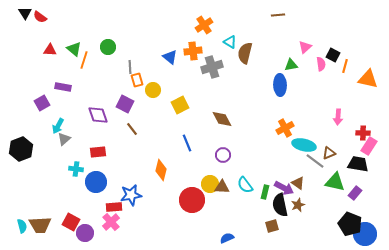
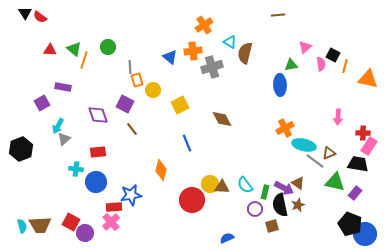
purple circle at (223, 155): moved 32 px right, 54 px down
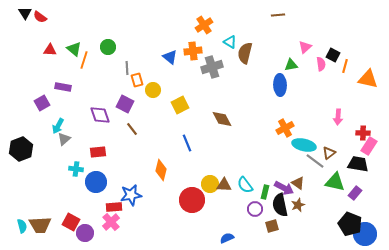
gray line at (130, 67): moved 3 px left, 1 px down
purple diamond at (98, 115): moved 2 px right
brown triangle at (329, 153): rotated 16 degrees counterclockwise
brown triangle at (222, 187): moved 2 px right, 2 px up
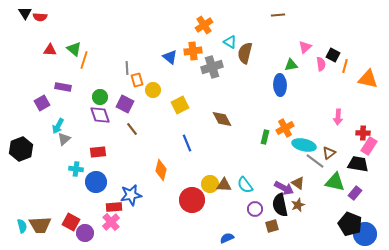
red semicircle at (40, 17): rotated 32 degrees counterclockwise
green circle at (108, 47): moved 8 px left, 50 px down
green rectangle at (265, 192): moved 55 px up
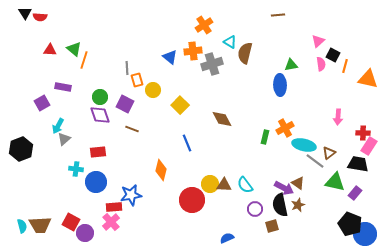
pink triangle at (305, 47): moved 13 px right, 6 px up
gray cross at (212, 67): moved 3 px up
yellow square at (180, 105): rotated 18 degrees counterclockwise
brown line at (132, 129): rotated 32 degrees counterclockwise
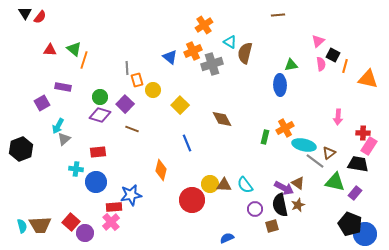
red semicircle at (40, 17): rotated 56 degrees counterclockwise
orange cross at (193, 51): rotated 18 degrees counterclockwise
purple square at (125, 104): rotated 18 degrees clockwise
purple diamond at (100, 115): rotated 55 degrees counterclockwise
red square at (71, 222): rotated 12 degrees clockwise
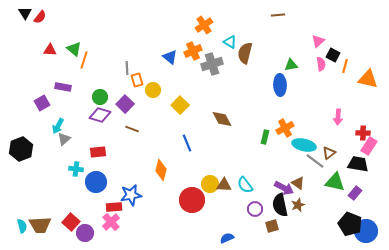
blue circle at (365, 234): moved 1 px right, 3 px up
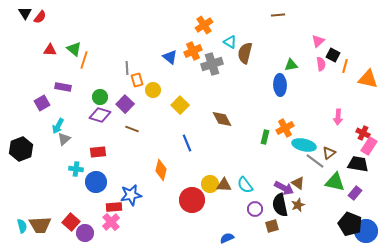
red cross at (363, 133): rotated 24 degrees clockwise
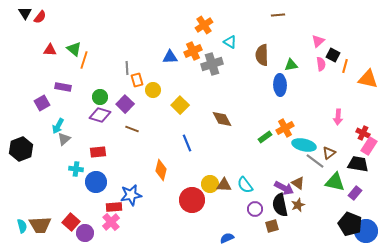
brown semicircle at (245, 53): moved 17 px right, 2 px down; rotated 15 degrees counterclockwise
blue triangle at (170, 57): rotated 42 degrees counterclockwise
green rectangle at (265, 137): rotated 40 degrees clockwise
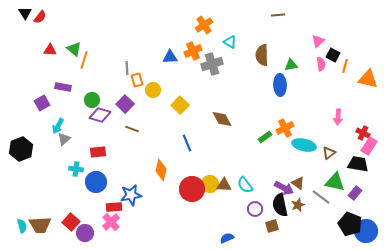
green circle at (100, 97): moved 8 px left, 3 px down
gray line at (315, 161): moved 6 px right, 36 px down
red circle at (192, 200): moved 11 px up
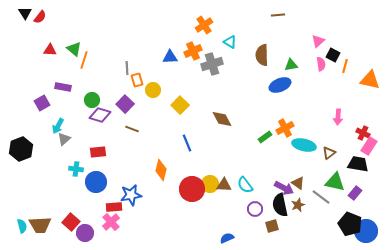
orange triangle at (368, 79): moved 2 px right, 1 px down
blue ellipse at (280, 85): rotated 70 degrees clockwise
